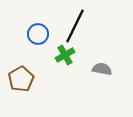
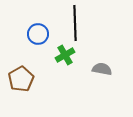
black line: moved 3 px up; rotated 28 degrees counterclockwise
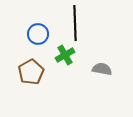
brown pentagon: moved 10 px right, 7 px up
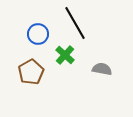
black line: rotated 28 degrees counterclockwise
green cross: rotated 18 degrees counterclockwise
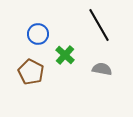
black line: moved 24 px right, 2 px down
brown pentagon: rotated 15 degrees counterclockwise
